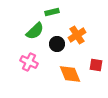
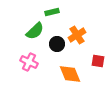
red square: moved 2 px right, 4 px up
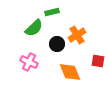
green semicircle: moved 1 px left, 3 px up
orange diamond: moved 2 px up
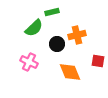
orange cross: rotated 18 degrees clockwise
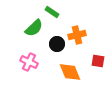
green rectangle: rotated 48 degrees clockwise
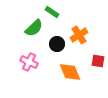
orange cross: moved 2 px right; rotated 18 degrees counterclockwise
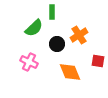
green rectangle: rotated 56 degrees clockwise
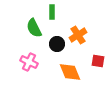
green semicircle: rotated 108 degrees clockwise
orange cross: moved 1 px left
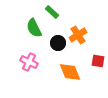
green rectangle: rotated 48 degrees counterclockwise
black circle: moved 1 px right, 1 px up
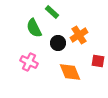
orange cross: moved 1 px right
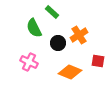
orange diamond: rotated 45 degrees counterclockwise
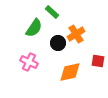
green semicircle: rotated 120 degrees counterclockwise
orange cross: moved 3 px left, 1 px up
orange diamond: rotated 35 degrees counterclockwise
